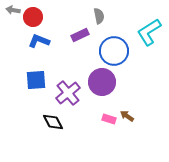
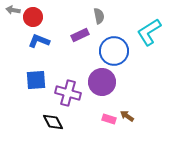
purple cross: rotated 35 degrees counterclockwise
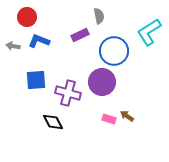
gray arrow: moved 36 px down
red circle: moved 6 px left
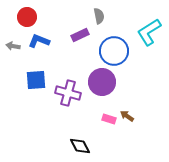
black diamond: moved 27 px right, 24 px down
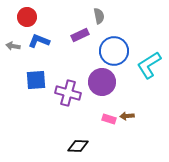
cyan L-shape: moved 33 px down
brown arrow: rotated 40 degrees counterclockwise
black diamond: moved 2 px left; rotated 60 degrees counterclockwise
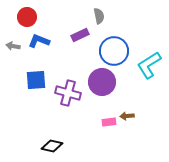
pink rectangle: moved 3 px down; rotated 24 degrees counterclockwise
black diamond: moved 26 px left; rotated 10 degrees clockwise
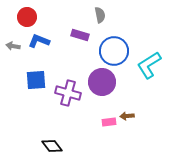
gray semicircle: moved 1 px right, 1 px up
purple rectangle: rotated 42 degrees clockwise
black diamond: rotated 40 degrees clockwise
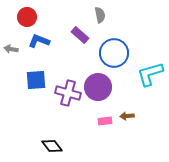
purple rectangle: rotated 24 degrees clockwise
gray arrow: moved 2 px left, 3 px down
blue circle: moved 2 px down
cyan L-shape: moved 1 px right, 9 px down; rotated 16 degrees clockwise
purple circle: moved 4 px left, 5 px down
pink rectangle: moved 4 px left, 1 px up
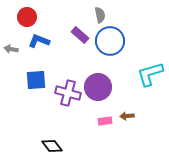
blue circle: moved 4 px left, 12 px up
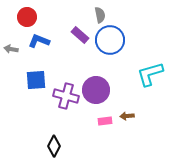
blue circle: moved 1 px up
purple circle: moved 2 px left, 3 px down
purple cross: moved 2 px left, 3 px down
black diamond: moved 2 px right; rotated 65 degrees clockwise
